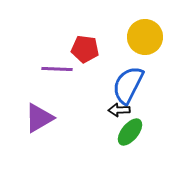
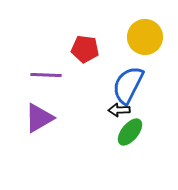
purple line: moved 11 px left, 6 px down
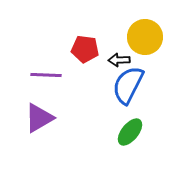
black arrow: moved 50 px up
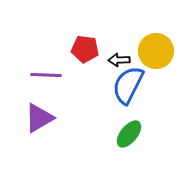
yellow circle: moved 11 px right, 14 px down
green ellipse: moved 1 px left, 2 px down
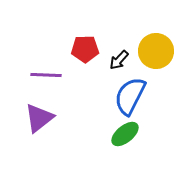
red pentagon: rotated 8 degrees counterclockwise
black arrow: rotated 45 degrees counterclockwise
blue semicircle: moved 2 px right, 11 px down
purple triangle: rotated 8 degrees counterclockwise
green ellipse: moved 4 px left; rotated 12 degrees clockwise
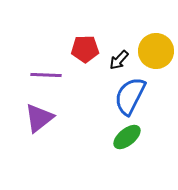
green ellipse: moved 2 px right, 3 px down
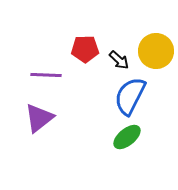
black arrow: rotated 90 degrees counterclockwise
